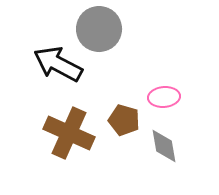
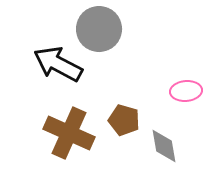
pink ellipse: moved 22 px right, 6 px up
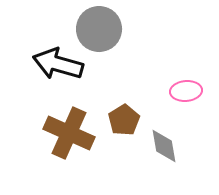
black arrow: rotated 12 degrees counterclockwise
brown pentagon: rotated 24 degrees clockwise
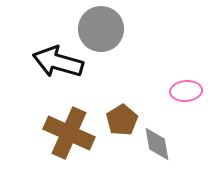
gray circle: moved 2 px right
black arrow: moved 2 px up
brown pentagon: moved 2 px left
gray diamond: moved 7 px left, 2 px up
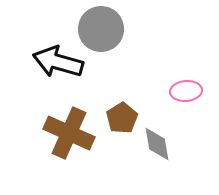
brown pentagon: moved 2 px up
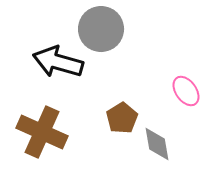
pink ellipse: rotated 60 degrees clockwise
brown cross: moved 27 px left, 1 px up
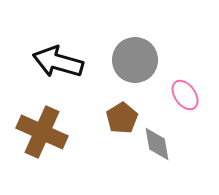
gray circle: moved 34 px right, 31 px down
pink ellipse: moved 1 px left, 4 px down
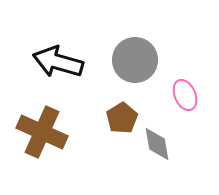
pink ellipse: rotated 12 degrees clockwise
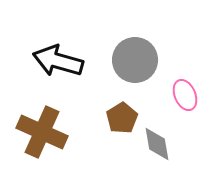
black arrow: moved 1 px up
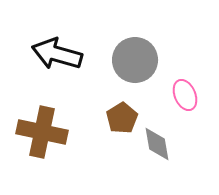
black arrow: moved 1 px left, 7 px up
brown cross: rotated 12 degrees counterclockwise
